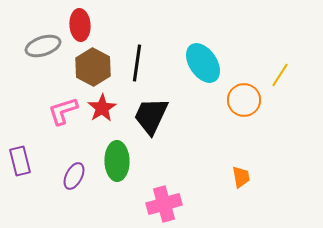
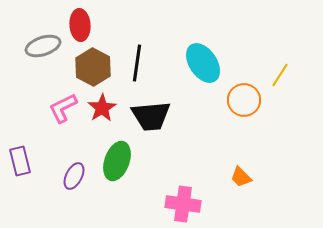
pink L-shape: moved 3 px up; rotated 8 degrees counterclockwise
black trapezoid: rotated 120 degrees counterclockwise
green ellipse: rotated 21 degrees clockwise
orange trapezoid: rotated 145 degrees clockwise
pink cross: moved 19 px right; rotated 24 degrees clockwise
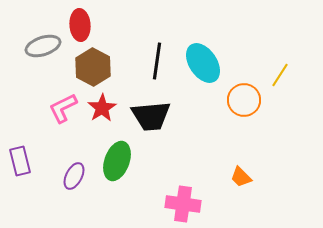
black line: moved 20 px right, 2 px up
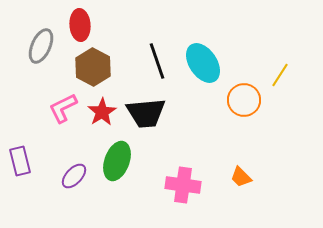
gray ellipse: moved 2 px left; rotated 48 degrees counterclockwise
black line: rotated 27 degrees counterclockwise
red star: moved 4 px down
black trapezoid: moved 5 px left, 3 px up
purple ellipse: rotated 16 degrees clockwise
pink cross: moved 19 px up
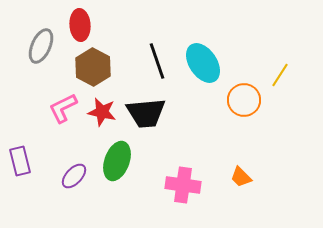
red star: rotated 28 degrees counterclockwise
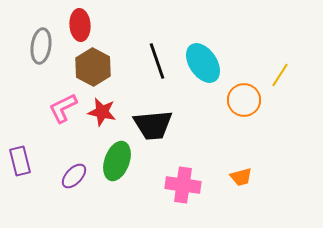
gray ellipse: rotated 16 degrees counterclockwise
black trapezoid: moved 7 px right, 12 px down
orange trapezoid: rotated 60 degrees counterclockwise
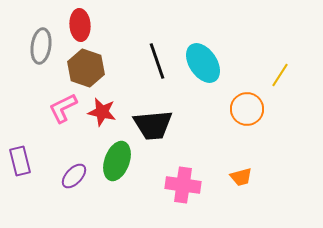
brown hexagon: moved 7 px left, 1 px down; rotated 9 degrees counterclockwise
orange circle: moved 3 px right, 9 px down
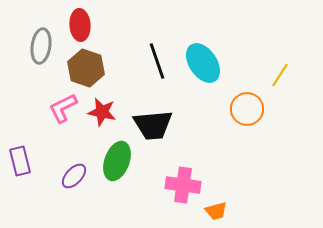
orange trapezoid: moved 25 px left, 34 px down
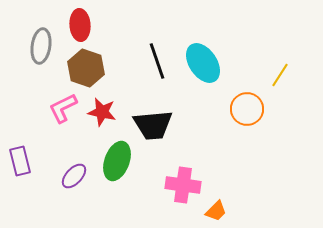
orange trapezoid: rotated 30 degrees counterclockwise
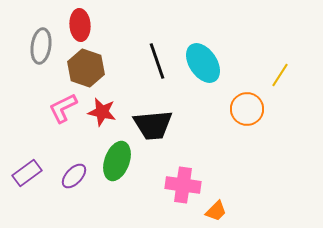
purple rectangle: moved 7 px right, 12 px down; rotated 68 degrees clockwise
